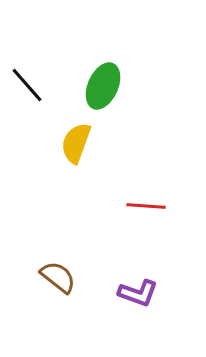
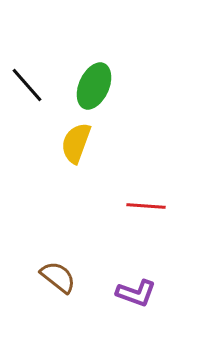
green ellipse: moved 9 px left
purple L-shape: moved 2 px left
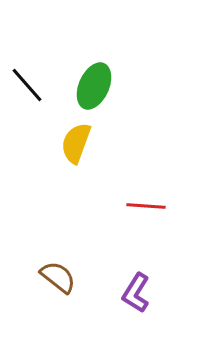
purple L-shape: rotated 102 degrees clockwise
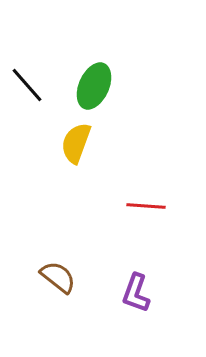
purple L-shape: rotated 12 degrees counterclockwise
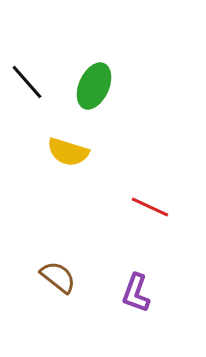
black line: moved 3 px up
yellow semicircle: moved 8 px left, 9 px down; rotated 93 degrees counterclockwise
red line: moved 4 px right, 1 px down; rotated 21 degrees clockwise
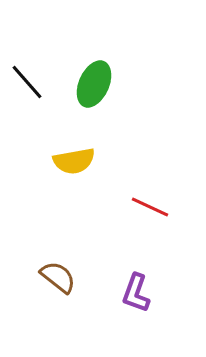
green ellipse: moved 2 px up
yellow semicircle: moved 6 px right, 9 px down; rotated 27 degrees counterclockwise
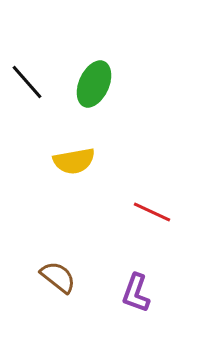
red line: moved 2 px right, 5 px down
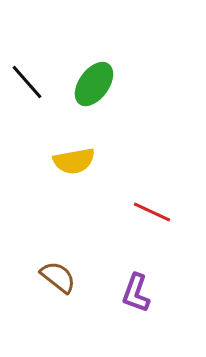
green ellipse: rotated 12 degrees clockwise
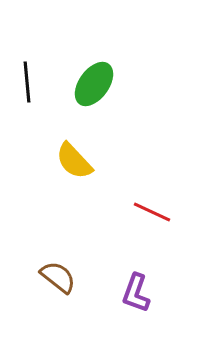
black line: rotated 36 degrees clockwise
yellow semicircle: rotated 57 degrees clockwise
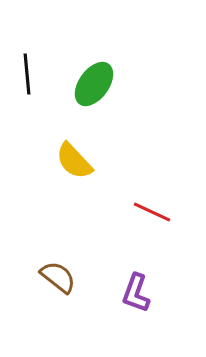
black line: moved 8 px up
